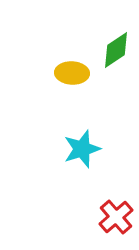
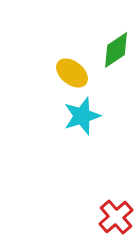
yellow ellipse: rotated 36 degrees clockwise
cyan star: moved 33 px up
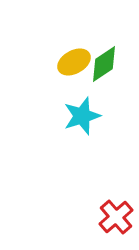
green diamond: moved 12 px left, 14 px down
yellow ellipse: moved 2 px right, 11 px up; rotated 68 degrees counterclockwise
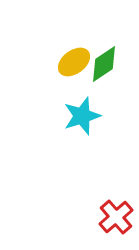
yellow ellipse: rotated 8 degrees counterclockwise
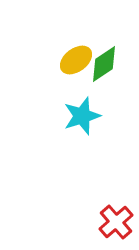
yellow ellipse: moved 2 px right, 2 px up
red cross: moved 5 px down
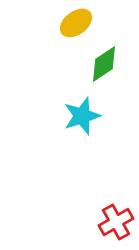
yellow ellipse: moved 37 px up
red cross: rotated 12 degrees clockwise
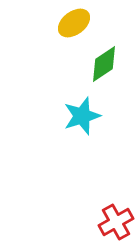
yellow ellipse: moved 2 px left
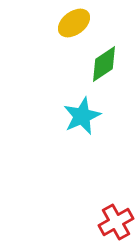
cyan star: rotated 6 degrees counterclockwise
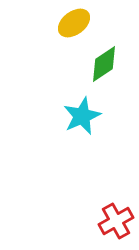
red cross: moved 1 px up
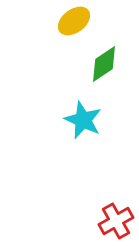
yellow ellipse: moved 2 px up
cyan star: moved 1 px right, 4 px down; rotated 24 degrees counterclockwise
